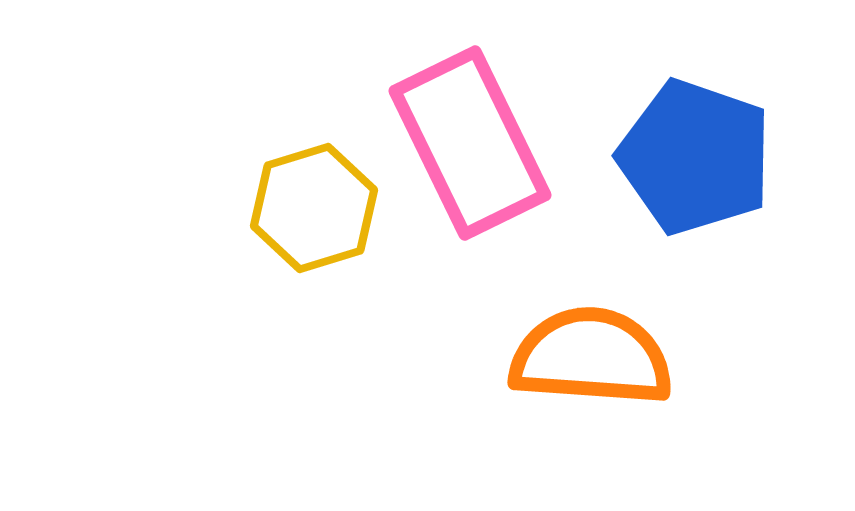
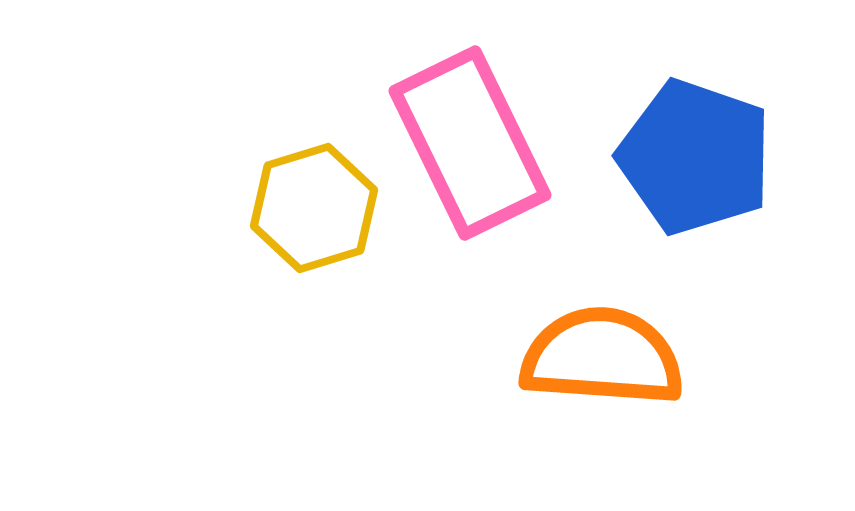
orange semicircle: moved 11 px right
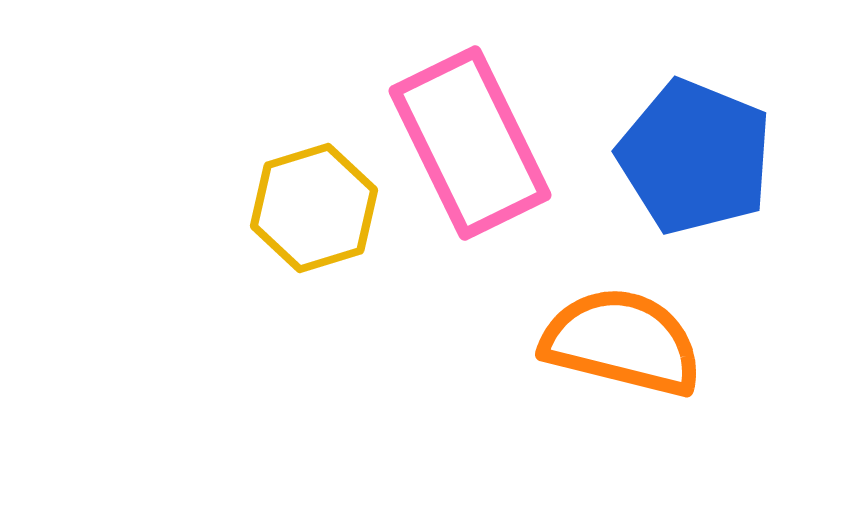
blue pentagon: rotated 3 degrees clockwise
orange semicircle: moved 20 px right, 15 px up; rotated 10 degrees clockwise
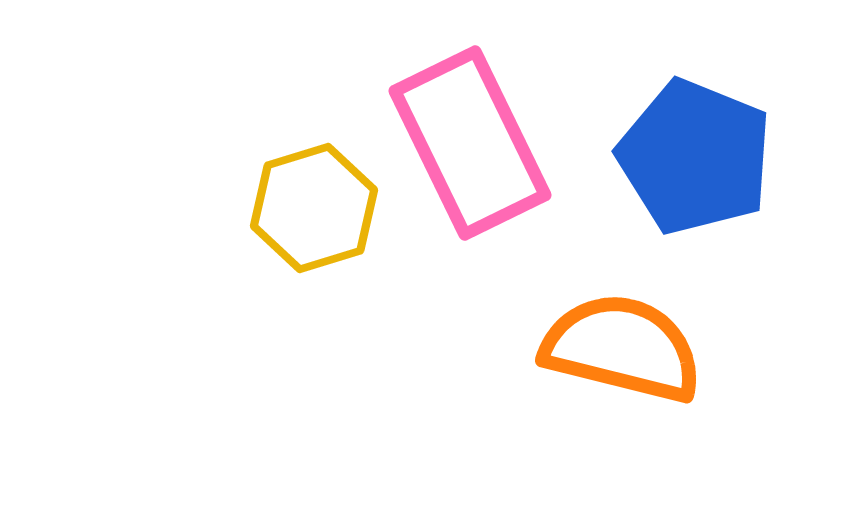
orange semicircle: moved 6 px down
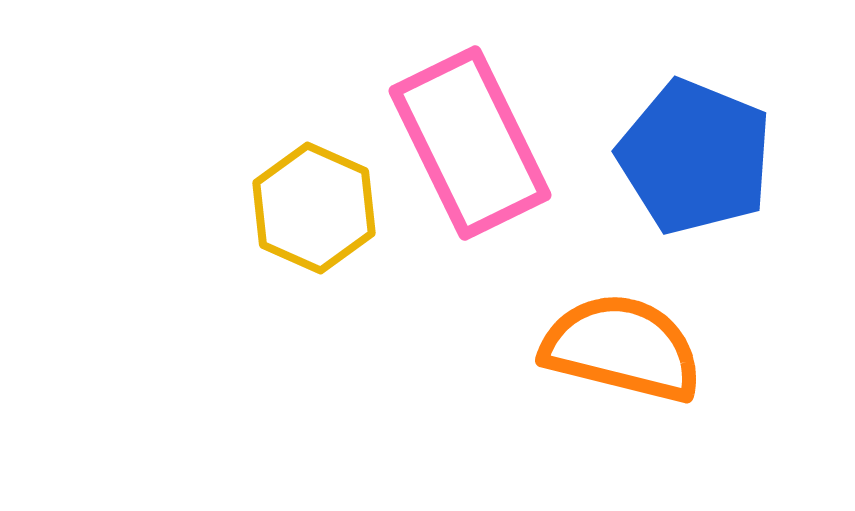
yellow hexagon: rotated 19 degrees counterclockwise
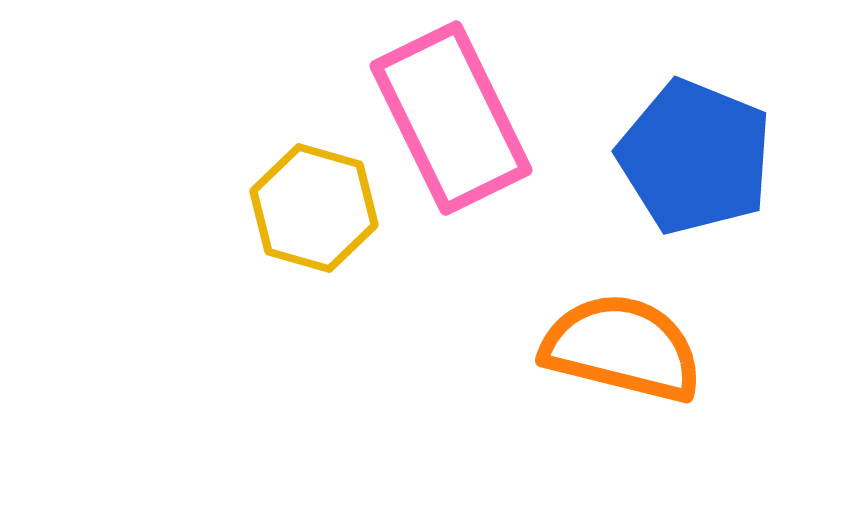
pink rectangle: moved 19 px left, 25 px up
yellow hexagon: rotated 8 degrees counterclockwise
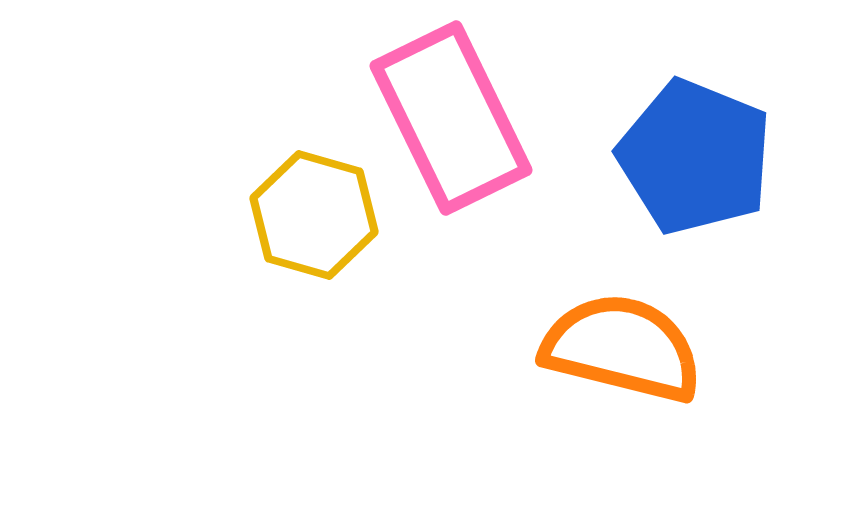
yellow hexagon: moved 7 px down
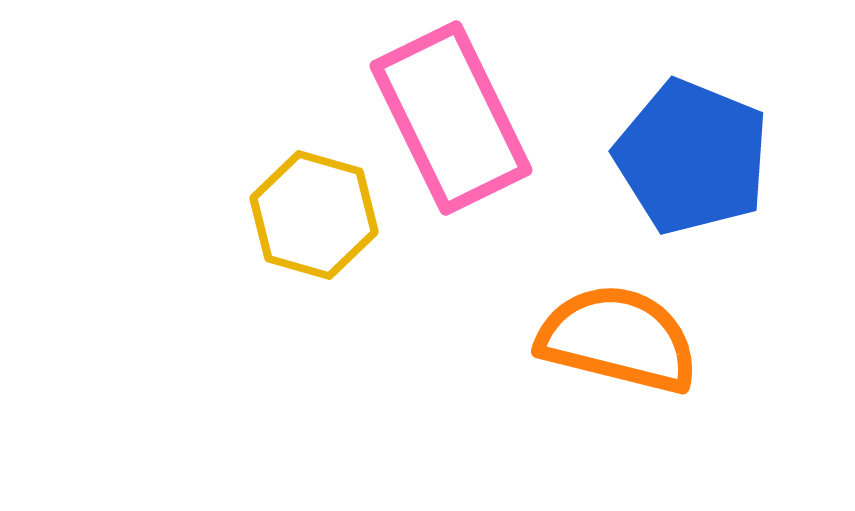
blue pentagon: moved 3 px left
orange semicircle: moved 4 px left, 9 px up
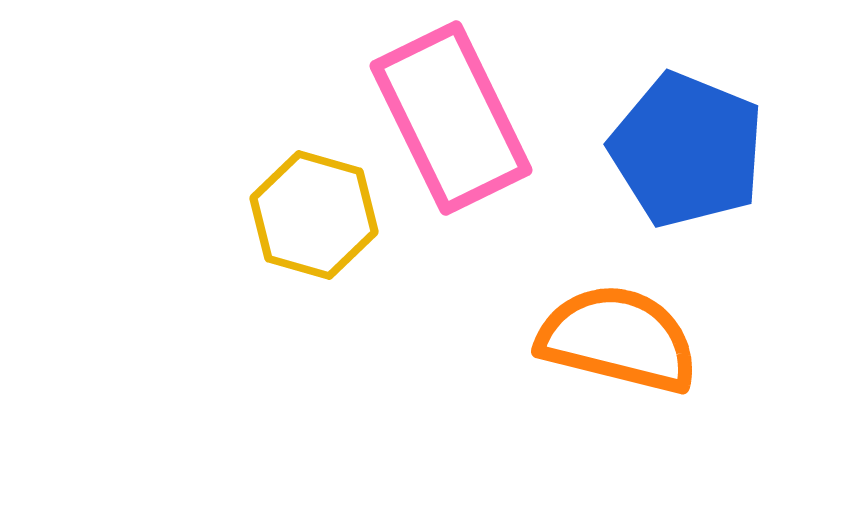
blue pentagon: moved 5 px left, 7 px up
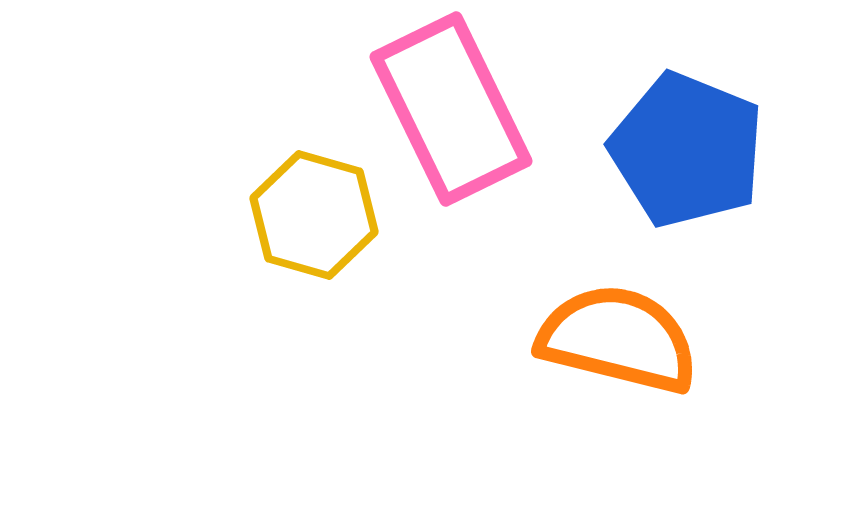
pink rectangle: moved 9 px up
